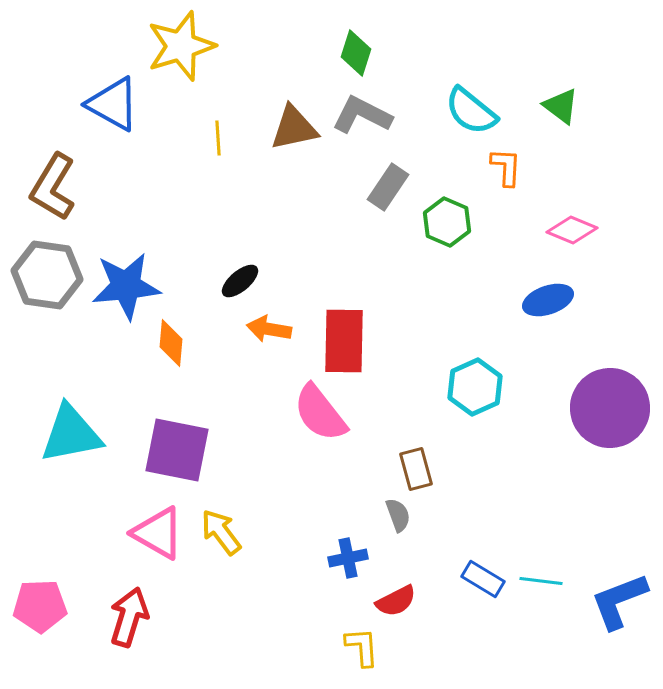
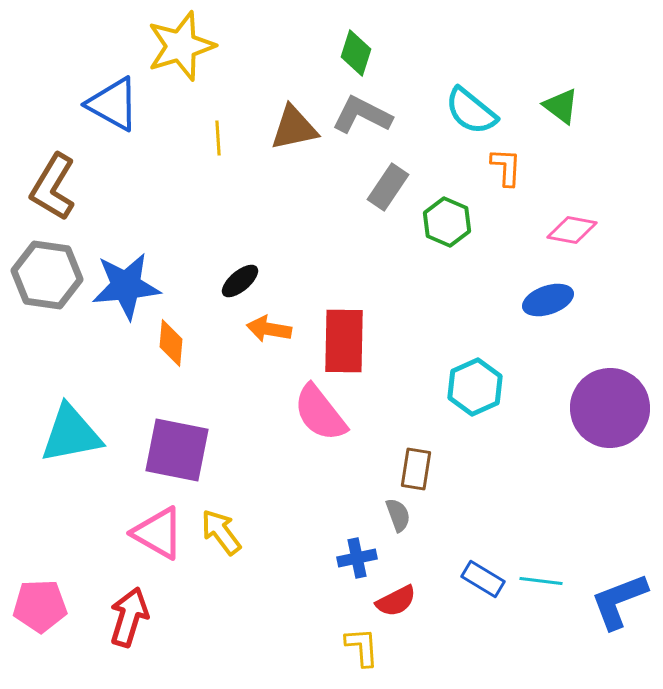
pink diamond: rotated 12 degrees counterclockwise
brown rectangle: rotated 24 degrees clockwise
blue cross: moved 9 px right
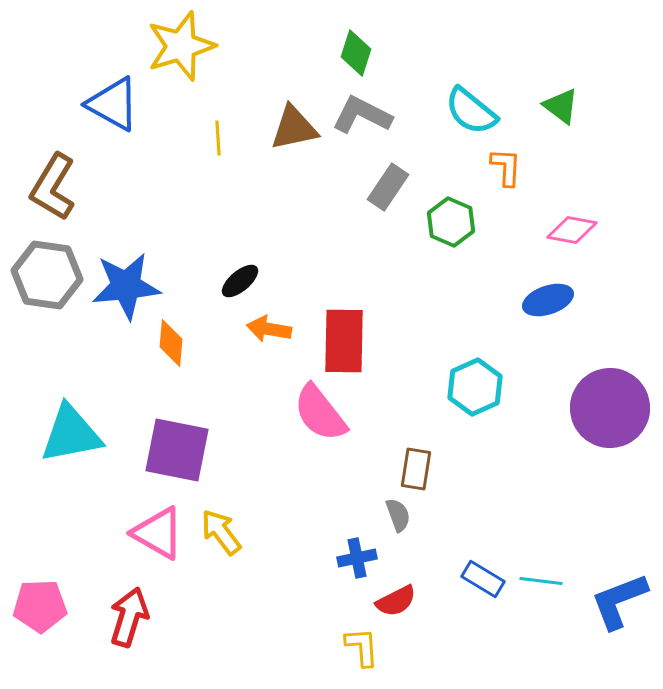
green hexagon: moved 4 px right
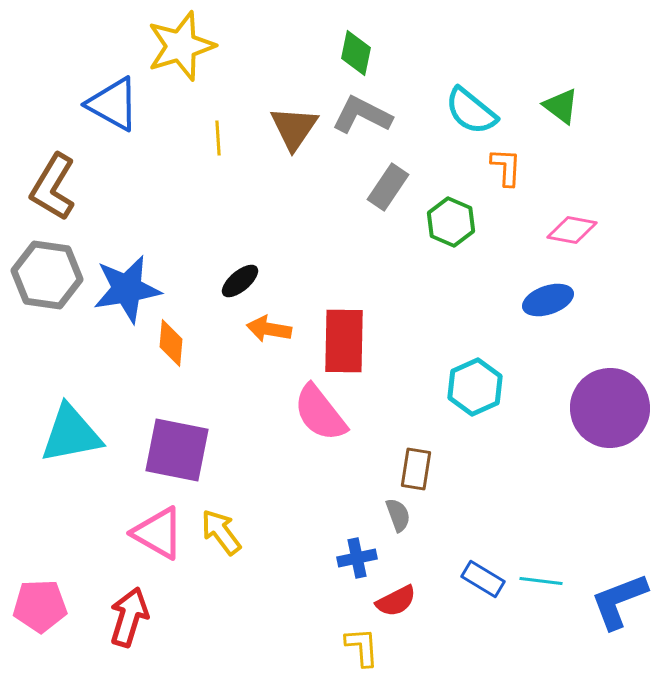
green diamond: rotated 6 degrees counterclockwise
brown triangle: rotated 44 degrees counterclockwise
blue star: moved 1 px right, 3 px down; rotated 4 degrees counterclockwise
